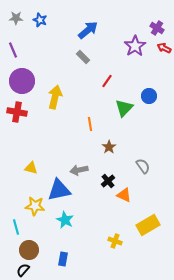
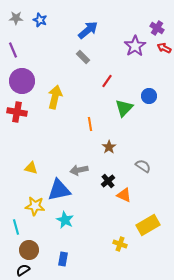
gray semicircle: rotated 21 degrees counterclockwise
yellow cross: moved 5 px right, 3 px down
black semicircle: rotated 16 degrees clockwise
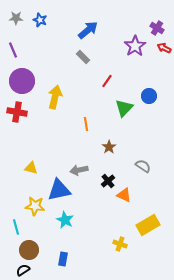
orange line: moved 4 px left
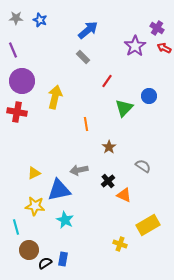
yellow triangle: moved 3 px right, 5 px down; rotated 40 degrees counterclockwise
black semicircle: moved 22 px right, 7 px up
